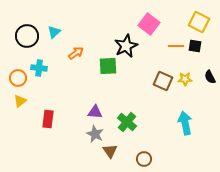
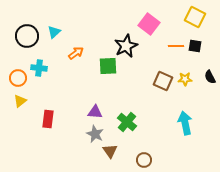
yellow square: moved 4 px left, 5 px up
brown circle: moved 1 px down
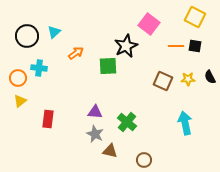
yellow star: moved 3 px right
brown triangle: rotated 42 degrees counterclockwise
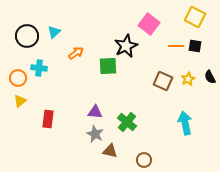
yellow star: rotated 24 degrees counterclockwise
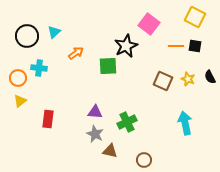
yellow star: rotated 24 degrees counterclockwise
green cross: rotated 24 degrees clockwise
